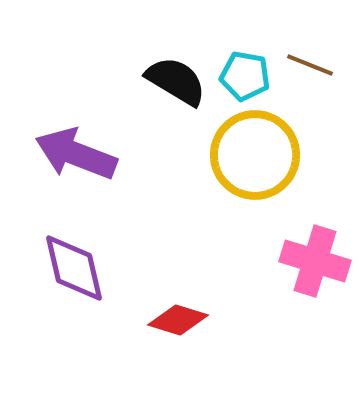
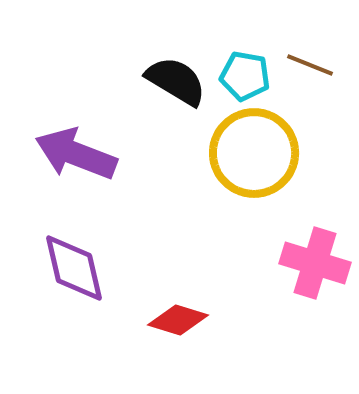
yellow circle: moved 1 px left, 2 px up
pink cross: moved 2 px down
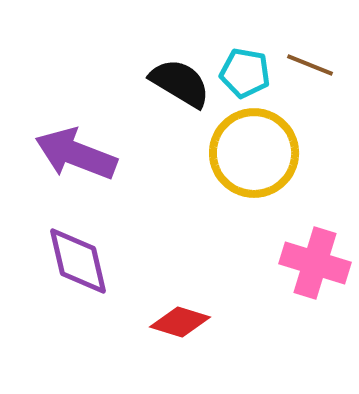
cyan pentagon: moved 3 px up
black semicircle: moved 4 px right, 2 px down
purple diamond: moved 4 px right, 7 px up
red diamond: moved 2 px right, 2 px down
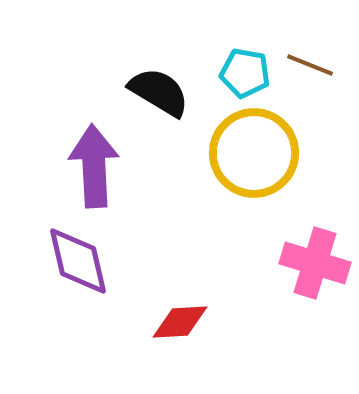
black semicircle: moved 21 px left, 9 px down
purple arrow: moved 18 px right, 12 px down; rotated 66 degrees clockwise
red diamond: rotated 20 degrees counterclockwise
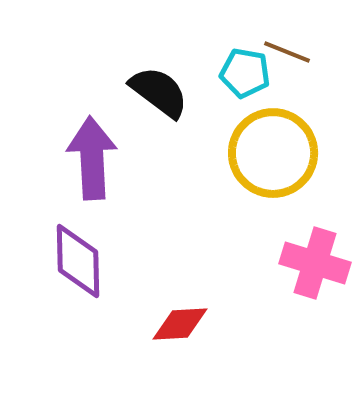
brown line: moved 23 px left, 13 px up
black semicircle: rotated 6 degrees clockwise
yellow circle: moved 19 px right
purple arrow: moved 2 px left, 8 px up
purple diamond: rotated 12 degrees clockwise
red diamond: moved 2 px down
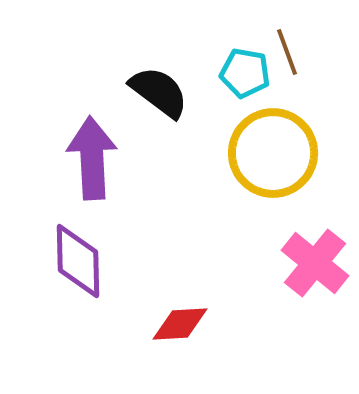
brown line: rotated 48 degrees clockwise
pink cross: rotated 22 degrees clockwise
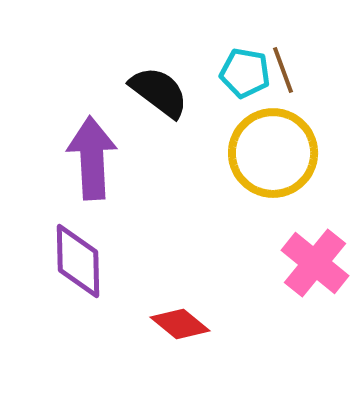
brown line: moved 4 px left, 18 px down
red diamond: rotated 42 degrees clockwise
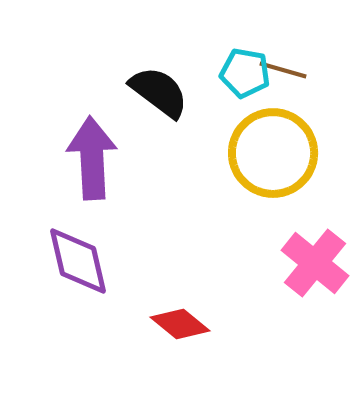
brown line: rotated 54 degrees counterclockwise
purple diamond: rotated 12 degrees counterclockwise
